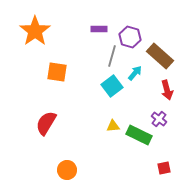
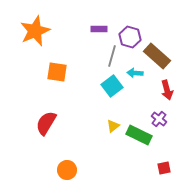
orange star: rotated 12 degrees clockwise
brown rectangle: moved 3 px left
cyan arrow: rotated 126 degrees counterclockwise
yellow triangle: rotated 32 degrees counterclockwise
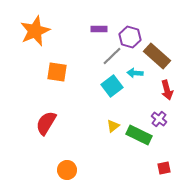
gray line: rotated 30 degrees clockwise
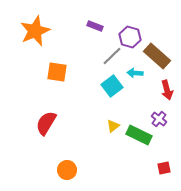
purple rectangle: moved 4 px left, 3 px up; rotated 21 degrees clockwise
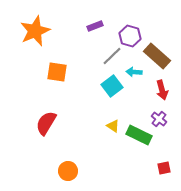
purple rectangle: rotated 42 degrees counterclockwise
purple hexagon: moved 1 px up
cyan arrow: moved 1 px left, 1 px up
red arrow: moved 5 px left
yellow triangle: rotated 48 degrees counterclockwise
orange circle: moved 1 px right, 1 px down
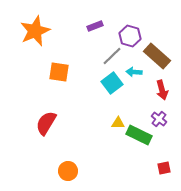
orange square: moved 2 px right
cyan square: moved 3 px up
yellow triangle: moved 5 px right, 3 px up; rotated 32 degrees counterclockwise
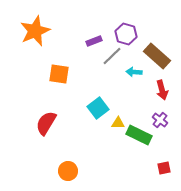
purple rectangle: moved 1 px left, 15 px down
purple hexagon: moved 4 px left, 2 px up
orange square: moved 2 px down
cyan square: moved 14 px left, 25 px down
purple cross: moved 1 px right, 1 px down
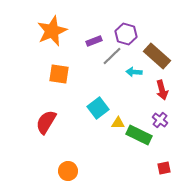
orange star: moved 17 px right
red semicircle: moved 1 px up
